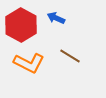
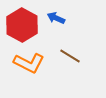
red hexagon: moved 1 px right
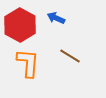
red hexagon: moved 2 px left
orange L-shape: moved 1 px left; rotated 112 degrees counterclockwise
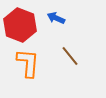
red hexagon: rotated 8 degrees counterclockwise
brown line: rotated 20 degrees clockwise
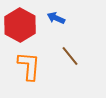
red hexagon: rotated 8 degrees clockwise
orange L-shape: moved 1 px right, 3 px down
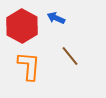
red hexagon: moved 2 px right, 1 px down
